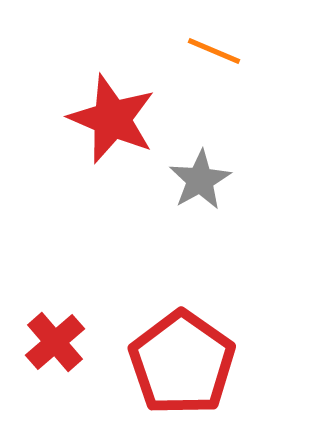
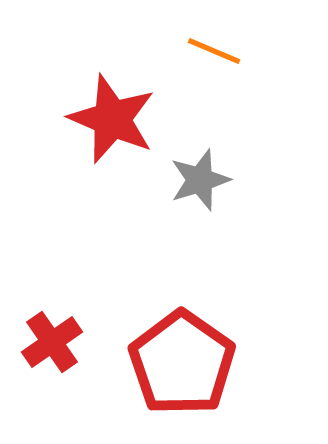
gray star: rotated 12 degrees clockwise
red cross: moved 3 px left; rotated 6 degrees clockwise
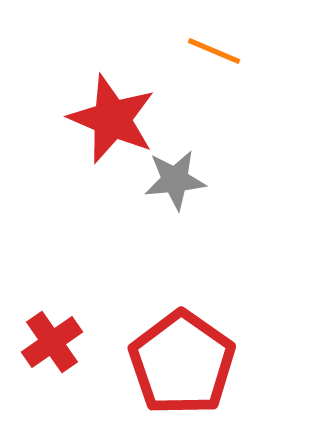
gray star: moved 25 px left; rotated 12 degrees clockwise
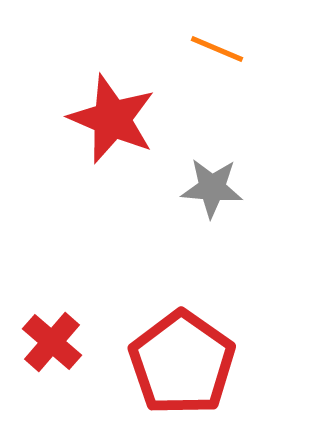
orange line: moved 3 px right, 2 px up
gray star: moved 37 px right, 8 px down; rotated 10 degrees clockwise
red cross: rotated 14 degrees counterclockwise
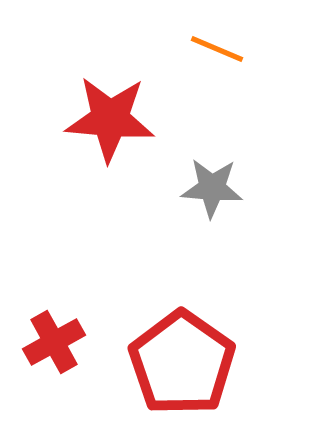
red star: moved 2 px left; rotated 18 degrees counterclockwise
red cross: moved 2 px right; rotated 20 degrees clockwise
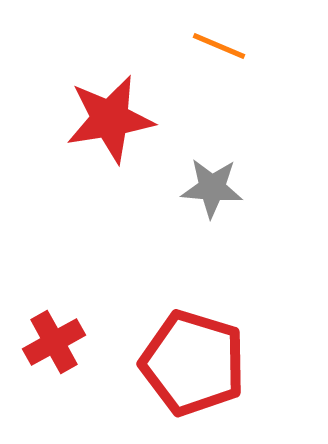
orange line: moved 2 px right, 3 px up
red star: rotated 14 degrees counterclockwise
red pentagon: moved 11 px right; rotated 18 degrees counterclockwise
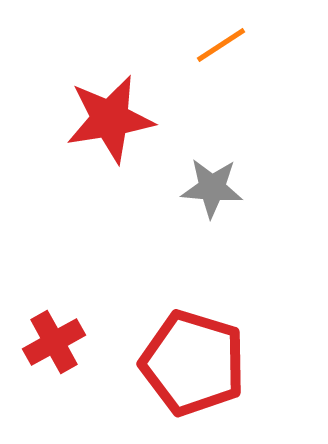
orange line: moved 2 px right, 1 px up; rotated 56 degrees counterclockwise
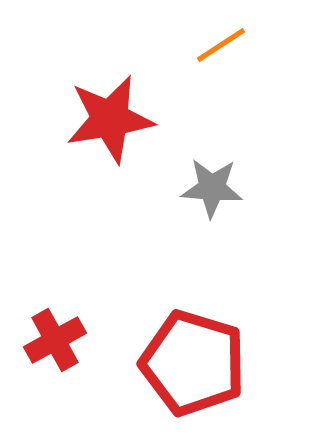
red cross: moved 1 px right, 2 px up
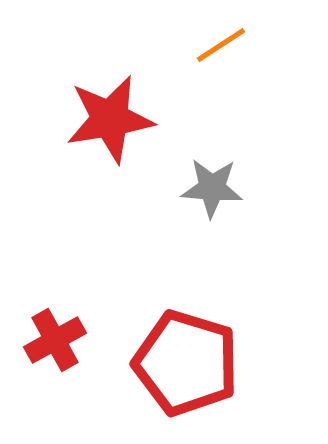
red pentagon: moved 7 px left
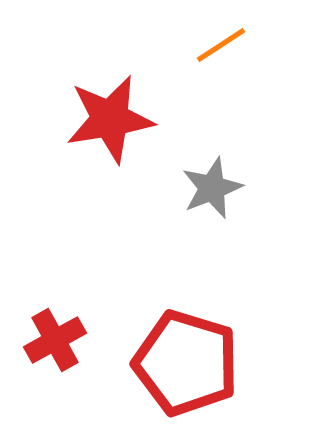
gray star: rotated 26 degrees counterclockwise
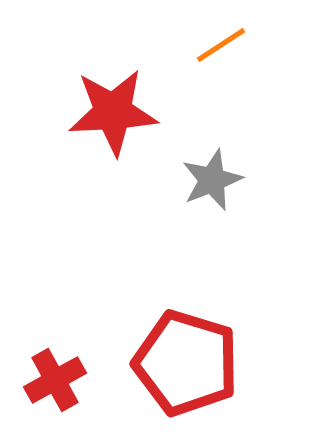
red star: moved 3 px right, 7 px up; rotated 6 degrees clockwise
gray star: moved 8 px up
red cross: moved 40 px down
